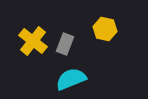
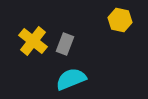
yellow hexagon: moved 15 px right, 9 px up
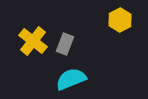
yellow hexagon: rotated 20 degrees clockwise
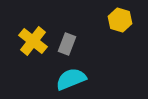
yellow hexagon: rotated 15 degrees counterclockwise
gray rectangle: moved 2 px right
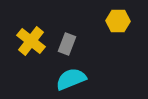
yellow hexagon: moved 2 px left, 1 px down; rotated 15 degrees counterclockwise
yellow cross: moved 2 px left
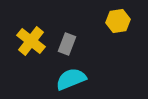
yellow hexagon: rotated 10 degrees counterclockwise
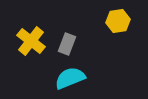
cyan semicircle: moved 1 px left, 1 px up
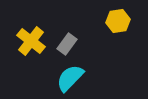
gray rectangle: rotated 15 degrees clockwise
cyan semicircle: rotated 24 degrees counterclockwise
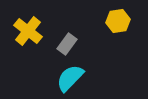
yellow cross: moved 3 px left, 10 px up
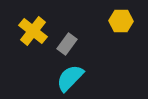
yellow hexagon: moved 3 px right; rotated 10 degrees clockwise
yellow cross: moved 5 px right
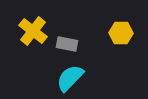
yellow hexagon: moved 12 px down
gray rectangle: rotated 65 degrees clockwise
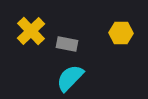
yellow cross: moved 2 px left; rotated 8 degrees clockwise
